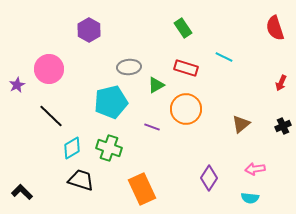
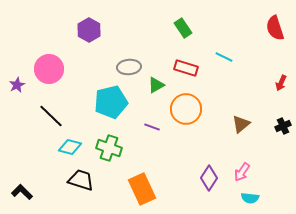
cyan diamond: moved 2 px left, 1 px up; rotated 45 degrees clockwise
pink arrow: moved 13 px left, 3 px down; rotated 48 degrees counterclockwise
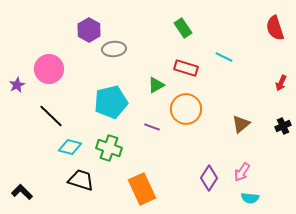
gray ellipse: moved 15 px left, 18 px up
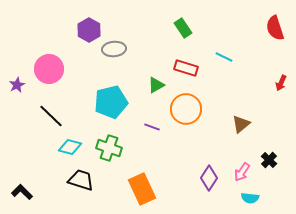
black cross: moved 14 px left, 34 px down; rotated 21 degrees counterclockwise
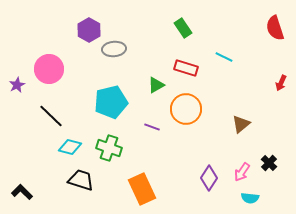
black cross: moved 3 px down
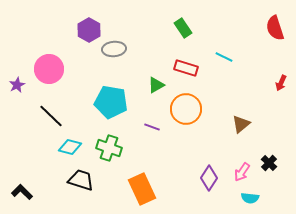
cyan pentagon: rotated 24 degrees clockwise
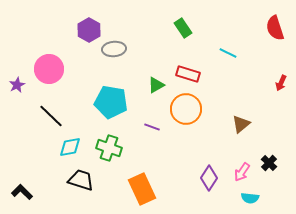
cyan line: moved 4 px right, 4 px up
red rectangle: moved 2 px right, 6 px down
cyan diamond: rotated 25 degrees counterclockwise
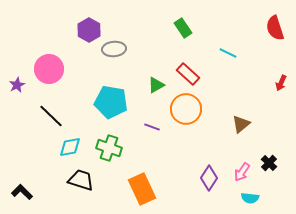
red rectangle: rotated 25 degrees clockwise
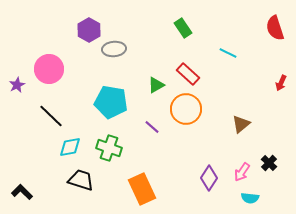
purple line: rotated 21 degrees clockwise
